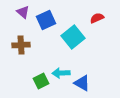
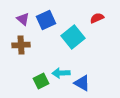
purple triangle: moved 7 px down
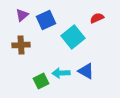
purple triangle: moved 1 px left, 4 px up; rotated 40 degrees clockwise
blue triangle: moved 4 px right, 12 px up
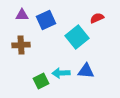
purple triangle: rotated 40 degrees clockwise
cyan square: moved 4 px right
blue triangle: rotated 24 degrees counterclockwise
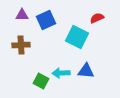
cyan square: rotated 25 degrees counterclockwise
green square: rotated 35 degrees counterclockwise
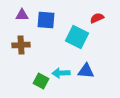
blue square: rotated 30 degrees clockwise
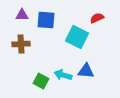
brown cross: moved 1 px up
cyan arrow: moved 2 px right, 2 px down; rotated 18 degrees clockwise
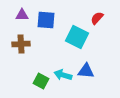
red semicircle: rotated 24 degrees counterclockwise
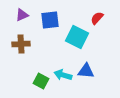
purple triangle: rotated 24 degrees counterclockwise
blue square: moved 4 px right; rotated 12 degrees counterclockwise
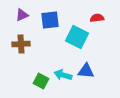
red semicircle: rotated 40 degrees clockwise
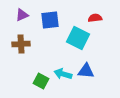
red semicircle: moved 2 px left
cyan square: moved 1 px right, 1 px down
cyan arrow: moved 1 px up
